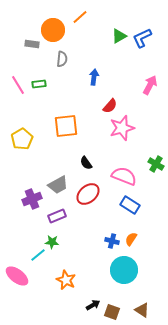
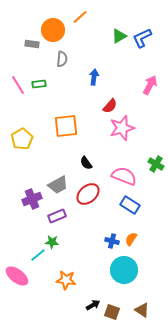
orange star: rotated 18 degrees counterclockwise
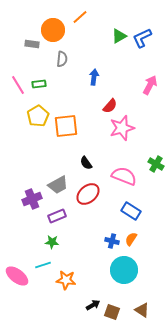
yellow pentagon: moved 16 px right, 23 px up
blue rectangle: moved 1 px right, 6 px down
cyan line: moved 5 px right, 10 px down; rotated 21 degrees clockwise
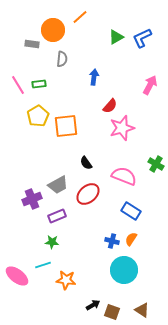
green triangle: moved 3 px left, 1 px down
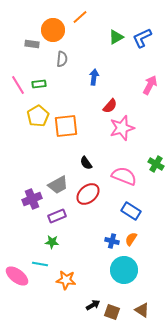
cyan line: moved 3 px left, 1 px up; rotated 28 degrees clockwise
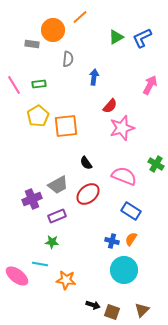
gray semicircle: moved 6 px right
pink line: moved 4 px left
black arrow: rotated 48 degrees clockwise
brown triangle: rotated 42 degrees clockwise
